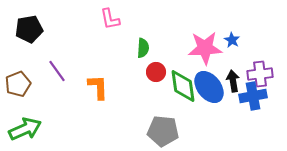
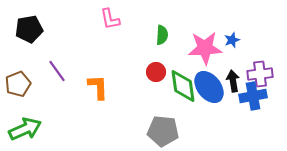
blue star: rotated 21 degrees clockwise
green semicircle: moved 19 px right, 13 px up
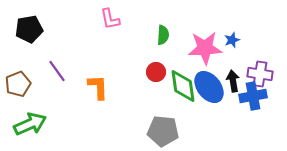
green semicircle: moved 1 px right
purple cross: rotated 15 degrees clockwise
green arrow: moved 5 px right, 5 px up
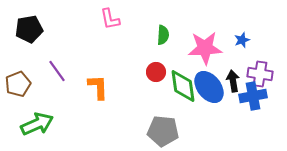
blue star: moved 10 px right
green arrow: moved 7 px right
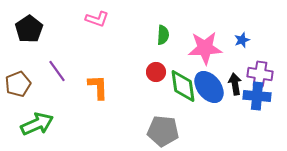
pink L-shape: moved 13 px left; rotated 60 degrees counterclockwise
black pentagon: rotated 24 degrees counterclockwise
black arrow: moved 2 px right, 3 px down
blue cross: moved 4 px right; rotated 16 degrees clockwise
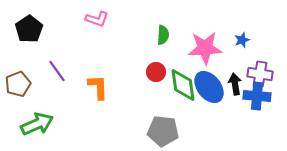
green diamond: moved 1 px up
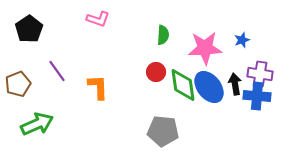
pink L-shape: moved 1 px right
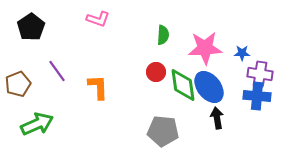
black pentagon: moved 2 px right, 2 px up
blue star: moved 13 px down; rotated 21 degrees clockwise
black arrow: moved 18 px left, 34 px down
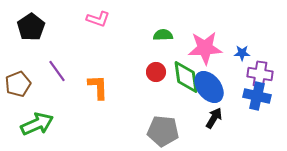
green semicircle: rotated 96 degrees counterclockwise
green diamond: moved 3 px right, 8 px up
blue cross: rotated 8 degrees clockwise
black arrow: moved 3 px left; rotated 40 degrees clockwise
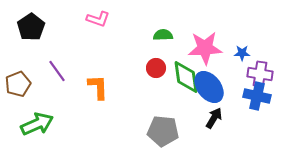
red circle: moved 4 px up
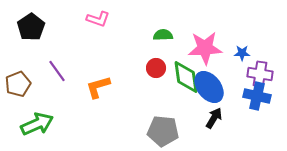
orange L-shape: rotated 104 degrees counterclockwise
